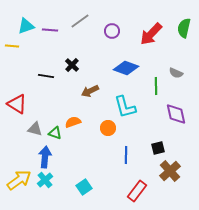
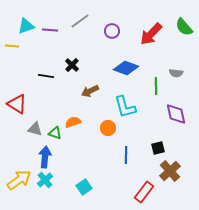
green semicircle: moved 1 px up; rotated 54 degrees counterclockwise
gray semicircle: rotated 16 degrees counterclockwise
red rectangle: moved 7 px right, 1 px down
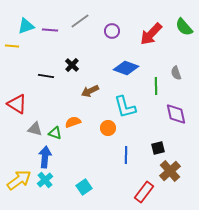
gray semicircle: rotated 64 degrees clockwise
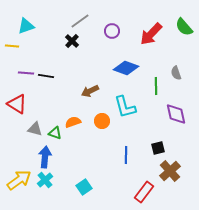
purple line: moved 24 px left, 43 px down
black cross: moved 24 px up
orange circle: moved 6 px left, 7 px up
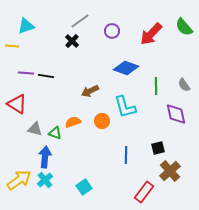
gray semicircle: moved 8 px right, 12 px down; rotated 16 degrees counterclockwise
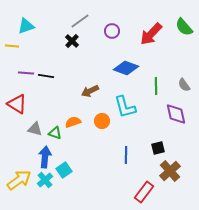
cyan square: moved 20 px left, 17 px up
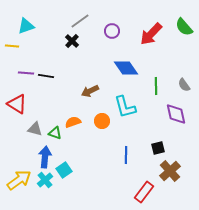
blue diamond: rotated 35 degrees clockwise
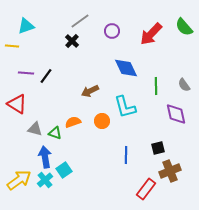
blue diamond: rotated 10 degrees clockwise
black line: rotated 63 degrees counterclockwise
blue arrow: rotated 15 degrees counterclockwise
brown cross: rotated 20 degrees clockwise
red rectangle: moved 2 px right, 3 px up
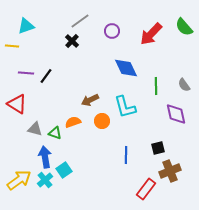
brown arrow: moved 9 px down
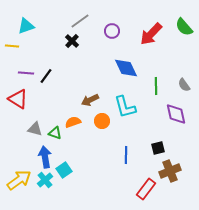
red triangle: moved 1 px right, 5 px up
